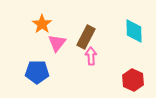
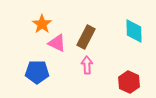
pink triangle: rotated 42 degrees counterclockwise
pink arrow: moved 4 px left, 9 px down
red hexagon: moved 4 px left, 2 px down
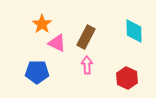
red hexagon: moved 2 px left, 4 px up
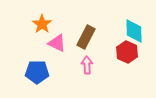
red hexagon: moved 26 px up
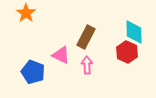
orange star: moved 16 px left, 11 px up
cyan diamond: moved 1 px down
pink triangle: moved 4 px right, 12 px down
blue pentagon: moved 4 px left; rotated 20 degrees clockwise
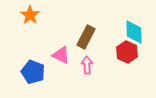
orange star: moved 4 px right, 2 px down
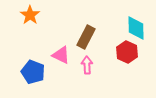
cyan diamond: moved 2 px right, 4 px up
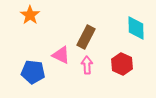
red hexagon: moved 5 px left, 12 px down
blue pentagon: rotated 15 degrees counterclockwise
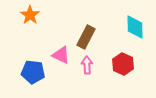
cyan diamond: moved 1 px left, 1 px up
red hexagon: moved 1 px right
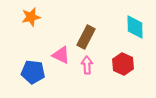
orange star: moved 1 px right, 2 px down; rotated 24 degrees clockwise
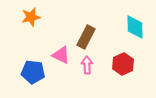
red hexagon: rotated 10 degrees clockwise
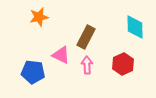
orange star: moved 8 px right
